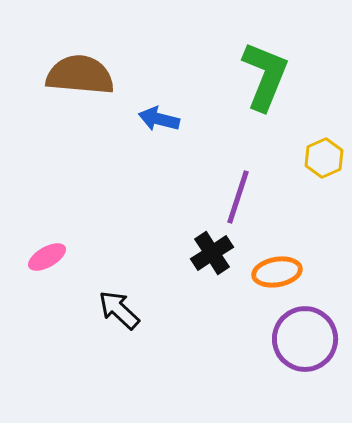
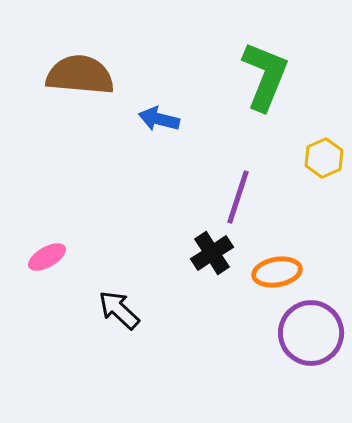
purple circle: moved 6 px right, 6 px up
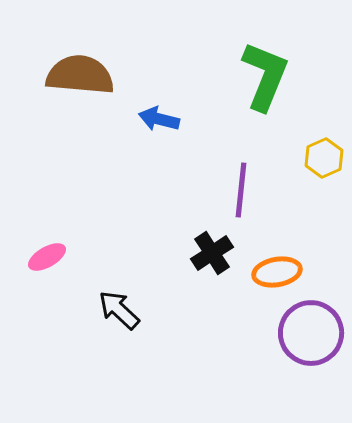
purple line: moved 3 px right, 7 px up; rotated 12 degrees counterclockwise
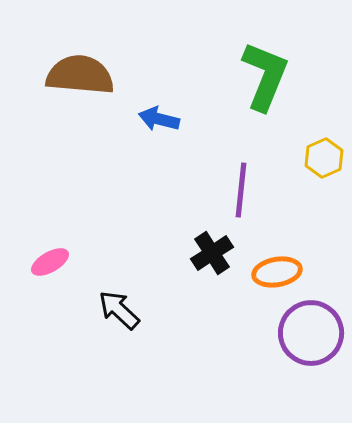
pink ellipse: moved 3 px right, 5 px down
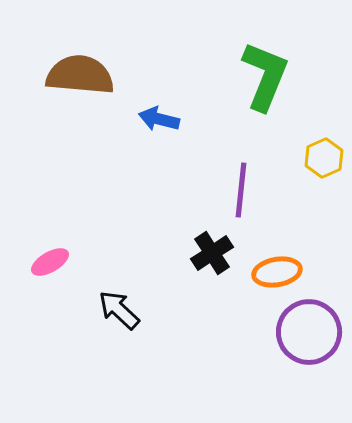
purple circle: moved 2 px left, 1 px up
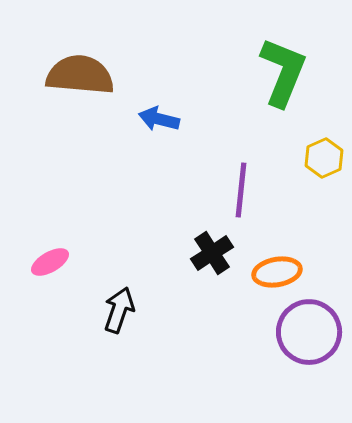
green L-shape: moved 18 px right, 4 px up
black arrow: rotated 66 degrees clockwise
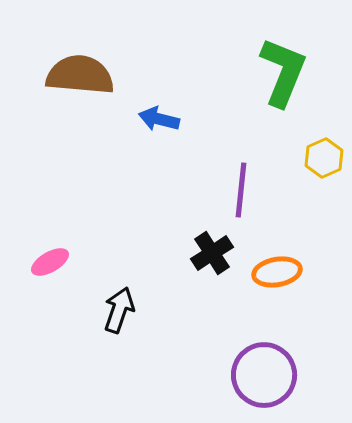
purple circle: moved 45 px left, 43 px down
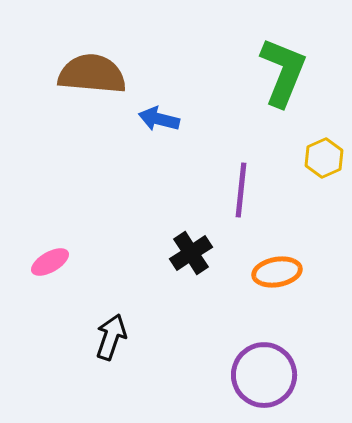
brown semicircle: moved 12 px right, 1 px up
black cross: moved 21 px left
black arrow: moved 8 px left, 27 px down
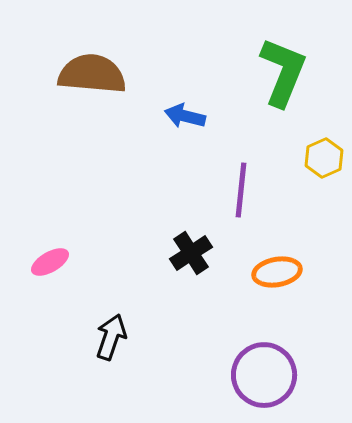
blue arrow: moved 26 px right, 3 px up
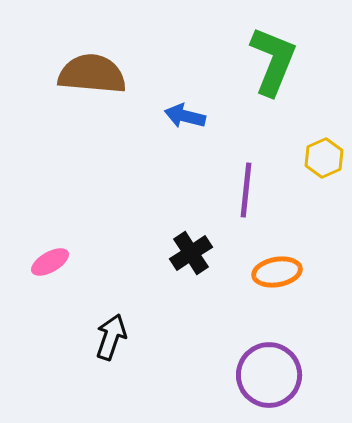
green L-shape: moved 10 px left, 11 px up
purple line: moved 5 px right
purple circle: moved 5 px right
